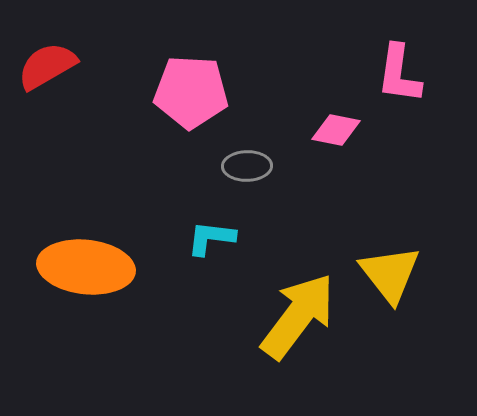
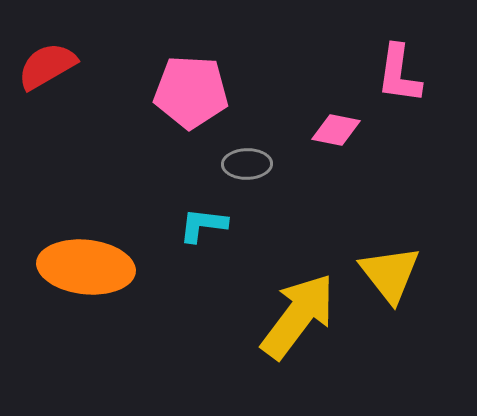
gray ellipse: moved 2 px up
cyan L-shape: moved 8 px left, 13 px up
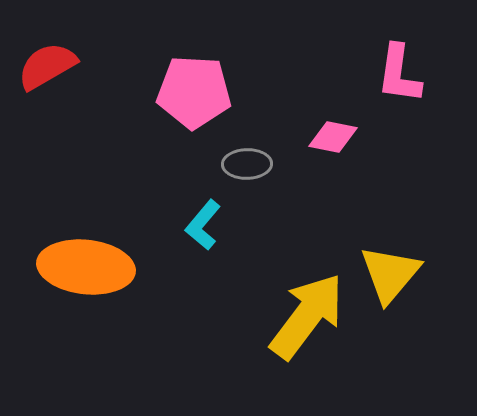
pink pentagon: moved 3 px right
pink diamond: moved 3 px left, 7 px down
cyan L-shape: rotated 57 degrees counterclockwise
yellow triangle: rotated 18 degrees clockwise
yellow arrow: moved 9 px right
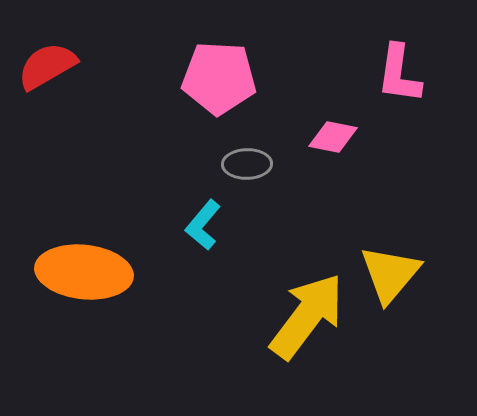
pink pentagon: moved 25 px right, 14 px up
orange ellipse: moved 2 px left, 5 px down
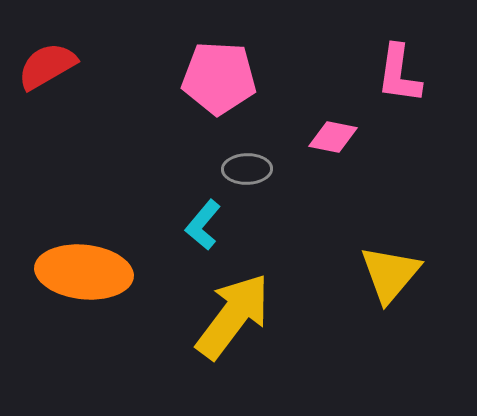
gray ellipse: moved 5 px down
yellow arrow: moved 74 px left
